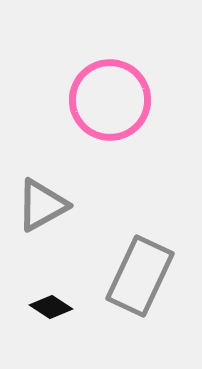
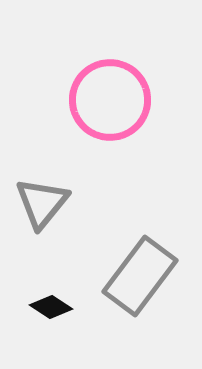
gray triangle: moved 2 px up; rotated 22 degrees counterclockwise
gray rectangle: rotated 12 degrees clockwise
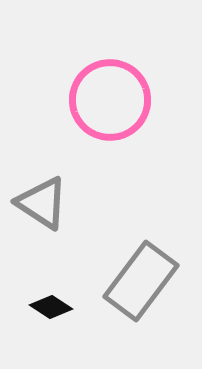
gray triangle: rotated 36 degrees counterclockwise
gray rectangle: moved 1 px right, 5 px down
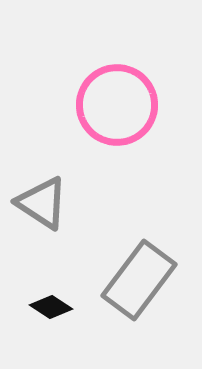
pink circle: moved 7 px right, 5 px down
gray rectangle: moved 2 px left, 1 px up
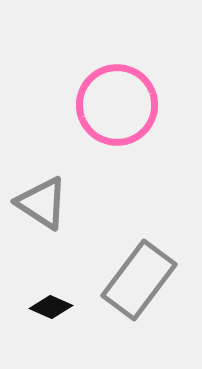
black diamond: rotated 9 degrees counterclockwise
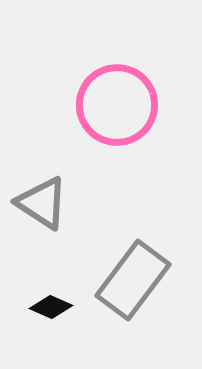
gray rectangle: moved 6 px left
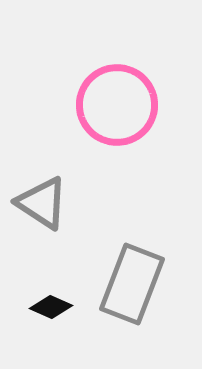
gray rectangle: moved 1 px left, 4 px down; rotated 16 degrees counterclockwise
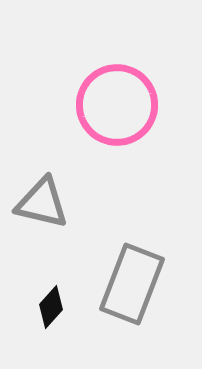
gray triangle: rotated 20 degrees counterclockwise
black diamond: rotated 72 degrees counterclockwise
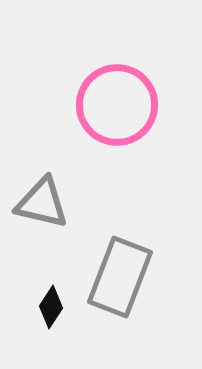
gray rectangle: moved 12 px left, 7 px up
black diamond: rotated 9 degrees counterclockwise
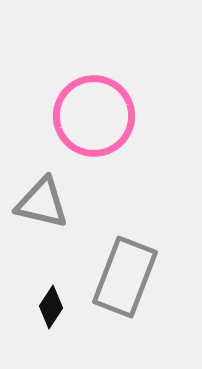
pink circle: moved 23 px left, 11 px down
gray rectangle: moved 5 px right
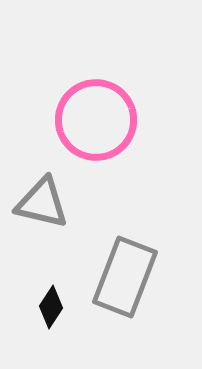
pink circle: moved 2 px right, 4 px down
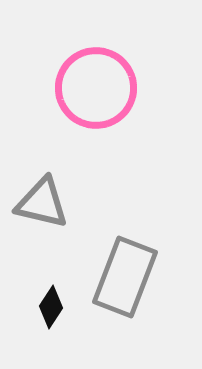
pink circle: moved 32 px up
